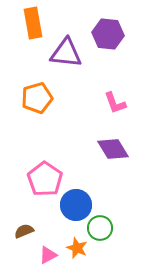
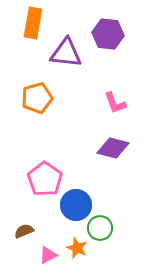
orange rectangle: rotated 20 degrees clockwise
purple diamond: moved 1 px up; rotated 44 degrees counterclockwise
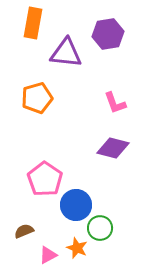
purple hexagon: rotated 16 degrees counterclockwise
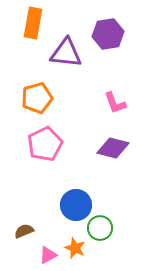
pink pentagon: moved 35 px up; rotated 12 degrees clockwise
orange star: moved 2 px left
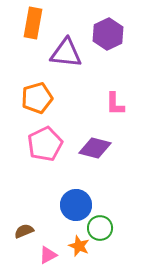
purple hexagon: rotated 16 degrees counterclockwise
pink L-shape: moved 1 px down; rotated 20 degrees clockwise
purple diamond: moved 18 px left
orange star: moved 4 px right, 2 px up
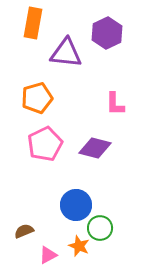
purple hexagon: moved 1 px left, 1 px up
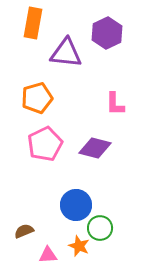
pink triangle: rotated 24 degrees clockwise
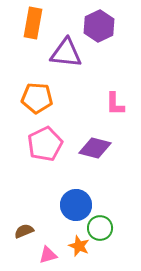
purple hexagon: moved 8 px left, 7 px up
orange pentagon: rotated 20 degrees clockwise
pink triangle: rotated 12 degrees counterclockwise
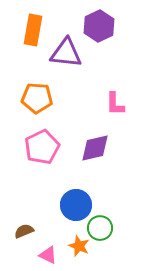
orange rectangle: moved 7 px down
pink pentagon: moved 3 px left, 3 px down
purple diamond: rotated 28 degrees counterclockwise
pink triangle: rotated 42 degrees clockwise
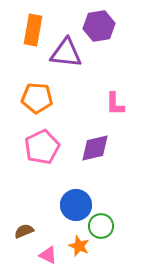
purple hexagon: rotated 16 degrees clockwise
green circle: moved 1 px right, 2 px up
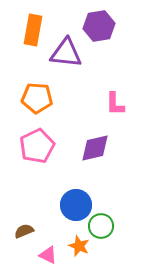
pink pentagon: moved 5 px left, 1 px up
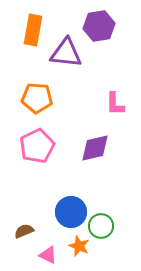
blue circle: moved 5 px left, 7 px down
